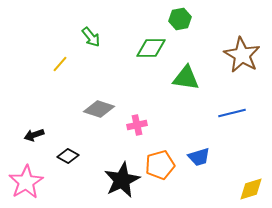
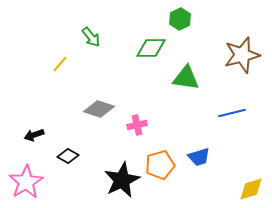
green hexagon: rotated 15 degrees counterclockwise
brown star: rotated 27 degrees clockwise
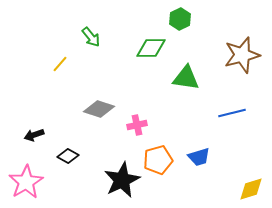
orange pentagon: moved 2 px left, 5 px up
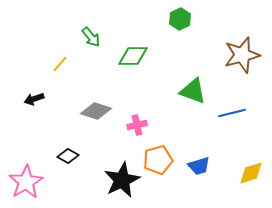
green diamond: moved 18 px left, 8 px down
green triangle: moved 7 px right, 13 px down; rotated 12 degrees clockwise
gray diamond: moved 3 px left, 2 px down
black arrow: moved 36 px up
blue trapezoid: moved 9 px down
yellow diamond: moved 16 px up
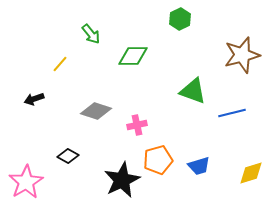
green arrow: moved 3 px up
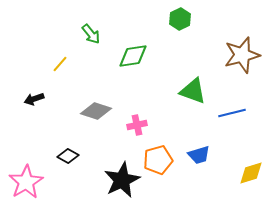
green diamond: rotated 8 degrees counterclockwise
blue trapezoid: moved 11 px up
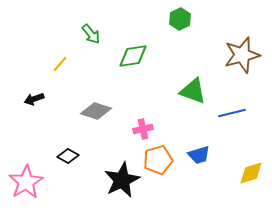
pink cross: moved 6 px right, 4 px down
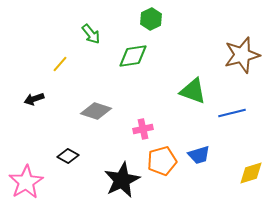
green hexagon: moved 29 px left
orange pentagon: moved 4 px right, 1 px down
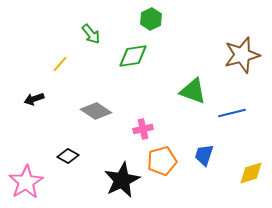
gray diamond: rotated 16 degrees clockwise
blue trapezoid: moved 5 px right; rotated 125 degrees clockwise
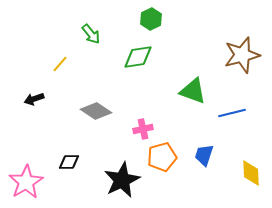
green diamond: moved 5 px right, 1 px down
black diamond: moved 1 px right, 6 px down; rotated 30 degrees counterclockwise
orange pentagon: moved 4 px up
yellow diamond: rotated 76 degrees counterclockwise
